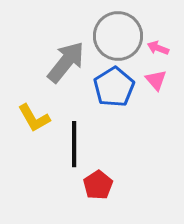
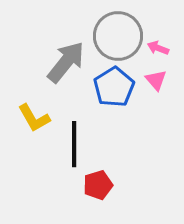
red pentagon: rotated 16 degrees clockwise
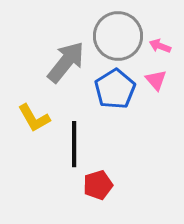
pink arrow: moved 2 px right, 2 px up
blue pentagon: moved 1 px right, 2 px down
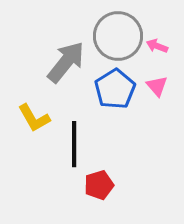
pink arrow: moved 3 px left
pink triangle: moved 1 px right, 6 px down
red pentagon: moved 1 px right
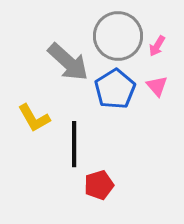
pink arrow: rotated 80 degrees counterclockwise
gray arrow: moved 2 px right; rotated 93 degrees clockwise
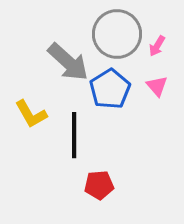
gray circle: moved 1 px left, 2 px up
blue pentagon: moved 5 px left
yellow L-shape: moved 3 px left, 4 px up
black line: moved 9 px up
red pentagon: rotated 12 degrees clockwise
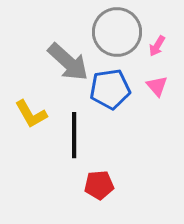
gray circle: moved 2 px up
blue pentagon: rotated 24 degrees clockwise
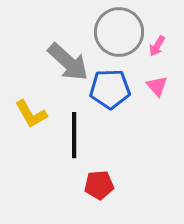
gray circle: moved 2 px right
blue pentagon: rotated 6 degrees clockwise
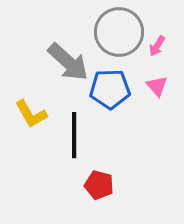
red pentagon: rotated 20 degrees clockwise
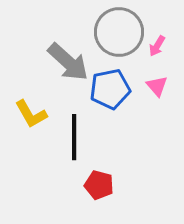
blue pentagon: rotated 9 degrees counterclockwise
black line: moved 2 px down
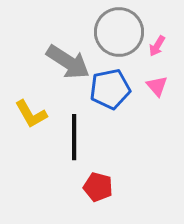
gray arrow: rotated 9 degrees counterclockwise
red pentagon: moved 1 px left, 2 px down
